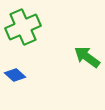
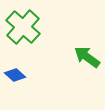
green cross: rotated 24 degrees counterclockwise
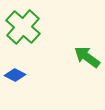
blue diamond: rotated 15 degrees counterclockwise
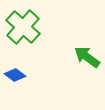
blue diamond: rotated 10 degrees clockwise
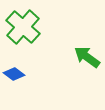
blue diamond: moved 1 px left, 1 px up
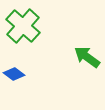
green cross: moved 1 px up
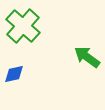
blue diamond: rotated 50 degrees counterclockwise
